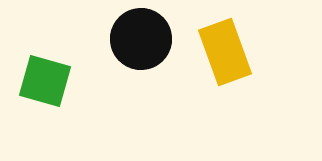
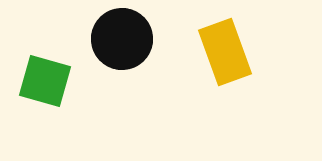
black circle: moved 19 px left
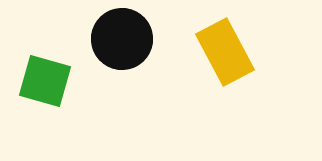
yellow rectangle: rotated 8 degrees counterclockwise
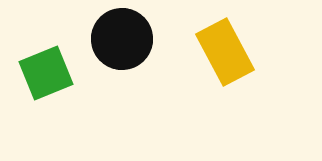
green square: moved 1 px right, 8 px up; rotated 38 degrees counterclockwise
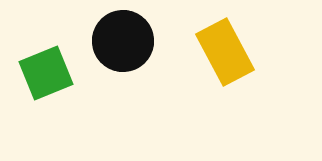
black circle: moved 1 px right, 2 px down
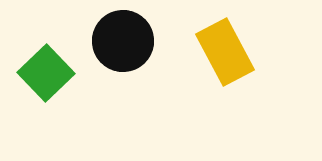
green square: rotated 22 degrees counterclockwise
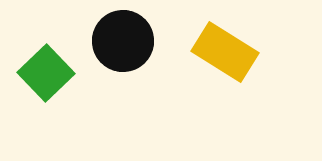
yellow rectangle: rotated 30 degrees counterclockwise
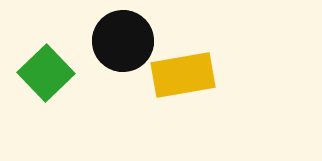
yellow rectangle: moved 42 px left, 23 px down; rotated 42 degrees counterclockwise
